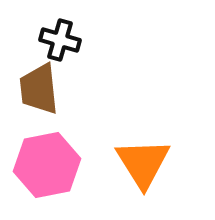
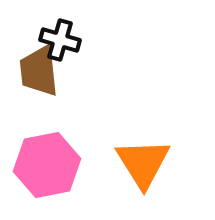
brown trapezoid: moved 18 px up
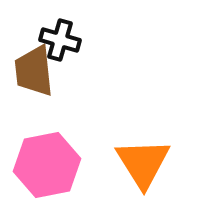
brown trapezoid: moved 5 px left
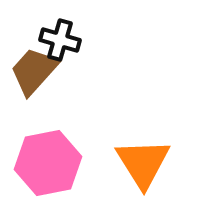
brown trapezoid: rotated 48 degrees clockwise
pink hexagon: moved 1 px right, 2 px up
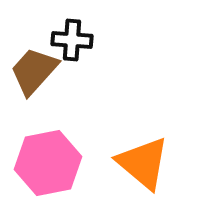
black cross: moved 12 px right; rotated 12 degrees counterclockwise
orange triangle: rotated 18 degrees counterclockwise
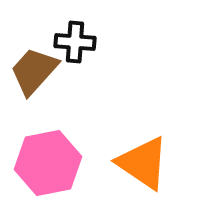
black cross: moved 3 px right, 2 px down
orange triangle: rotated 6 degrees counterclockwise
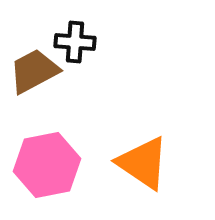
brown trapezoid: rotated 20 degrees clockwise
pink hexagon: moved 1 px left, 2 px down
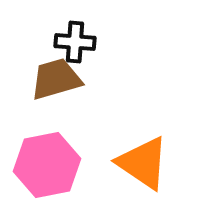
brown trapezoid: moved 22 px right, 8 px down; rotated 12 degrees clockwise
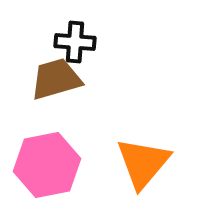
orange triangle: rotated 36 degrees clockwise
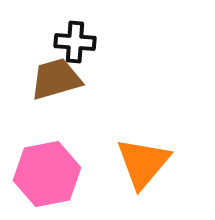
pink hexagon: moved 9 px down
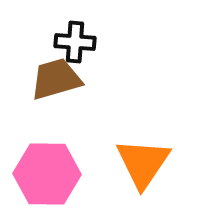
orange triangle: rotated 6 degrees counterclockwise
pink hexagon: rotated 12 degrees clockwise
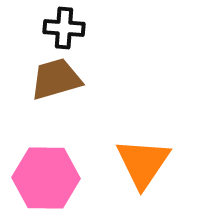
black cross: moved 11 px left, 14 px up
pink hexagon: moved 1 px left, 4 px down
